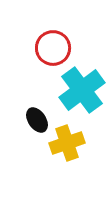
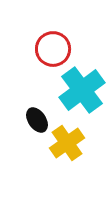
red circle: moved 1 px down
yellow cross: rotated 16 degrees counterclockwise
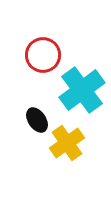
red circle: moved 10 px left, 6 px down
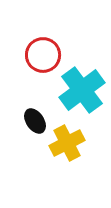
black ellipse: moved 2 px left, 1 px down
yellow cross: rotated 8 degrees clockwise
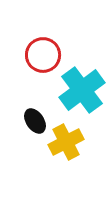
yellow cross: moved 1 px left, 1 px up
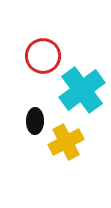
red circle: moved 1 px down
black ellipse: rotated 35 degrees clockwise
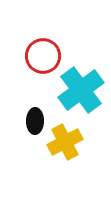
cyan cross: moved 1 px left
yellow cross: moved 1 px left
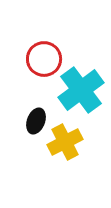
red circle: moved 1 px right, 3 px down
black ellipse: moved 1 px right; rotated 20 degrees clockwise
